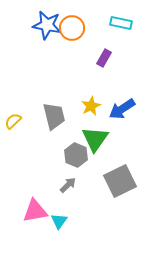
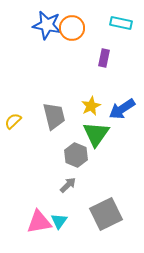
purple rectangle: rotated 18 degrees counterclockwise
green triangle: moved 1 px right, 5 px up
gray square: moved 14 px left, 33 px down
pink triangle: moved 4 px right, 11 px down
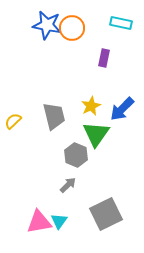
blue arrow: rotated 12 degrees counterclockwise
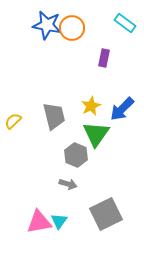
cyan rectangle: moved 4 px right; rotated 25 degrees clockwise
gray arrow: moved 1 px up; rotated 60 degrees clockwise
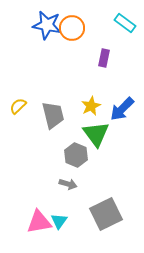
gray trapezoid: moved 1 px left, 1 px up
yellow semicircle: moved 5 px right, 15 px up
green triangle: rotated 12 degrees counterclockwise
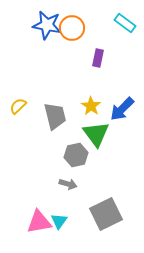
purple rectangle: moved 6 px left
yellow star: rotated 12 degrees counterclockwise
gray trapezoid: moved 2 px right, 1 px down
gray hexagon: rotated 25 degrees clockwise
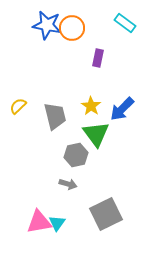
cyan triangle: moved 2 px left, 2 px down
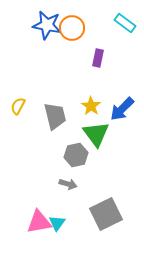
yellow semicircle: rotated 18 degrees counterclockwise
